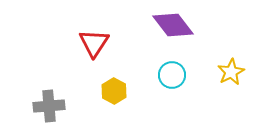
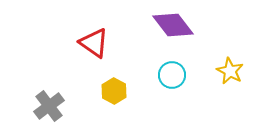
red triangle: rotated 28 degrees counterclockwise
yellow star: moved 1 px left, 1 px up; rotated 16 degrees counterclockwise
gray cross: rotated 32 degrees counterclockwise
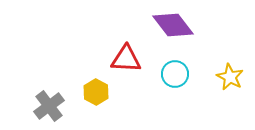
red triangle: moved 32 px right, 16 px down; rotated 32 degrees counterclockwise
yellow star: moved 6 px down
cyan circle: moved 3 px right, 1 px up
yellow hexagon: moved 18 px left, 1 px down
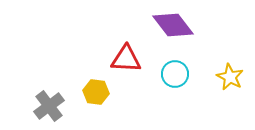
yellow hexagon: rotated 20 degrees counterclockwise
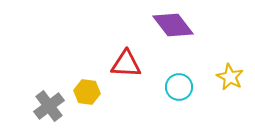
red triangle: moved 5 px down
cyan circle: moved 4 px right, 13 px down
yellow hexagon: moved 9 px left
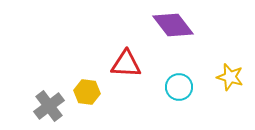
yellow star: rotated 12 degrees counterclockwise
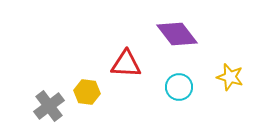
purple diamond: moved 4 px right, 9 px down
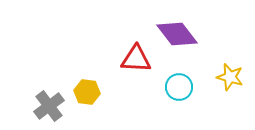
red triangle: moved 10 px right, 5 px up
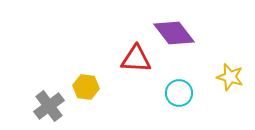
purple diamond: moved 3 px left, 1 px up
cyan circle: moved 6 px down
yellow hexagon: moved 1 px left, 5 px up
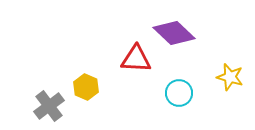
purple diamond: rotated 9 degrees counterclockwise
yellow hexagon: rotated 15 degrees clockwise
